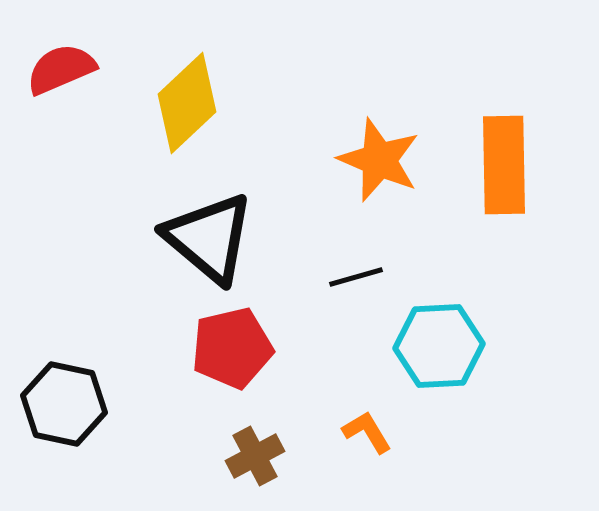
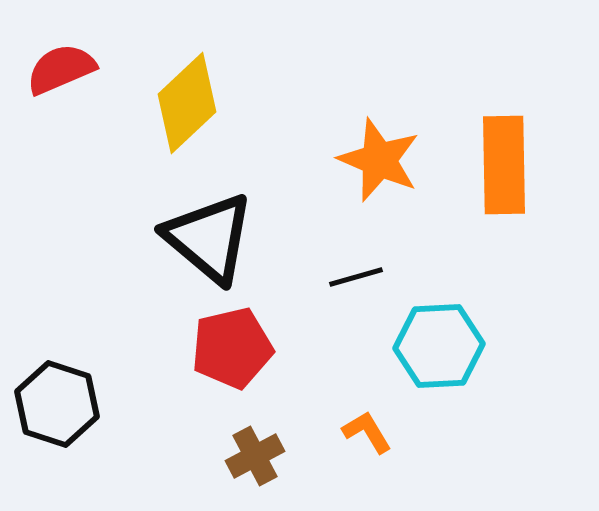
black hexagon: moved 7 px left; rotated 6 degrees clockwise
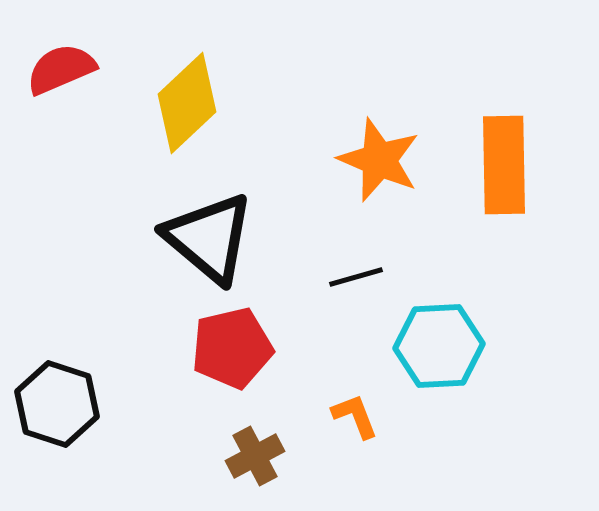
orange L-shape: moved 12 px left, 16 px up; rotated 10 degrees clockwise
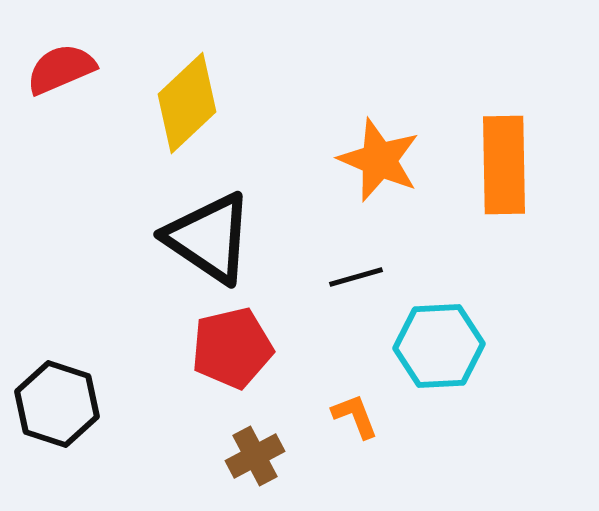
black triangle: rotated 6 degrees counterclockwise
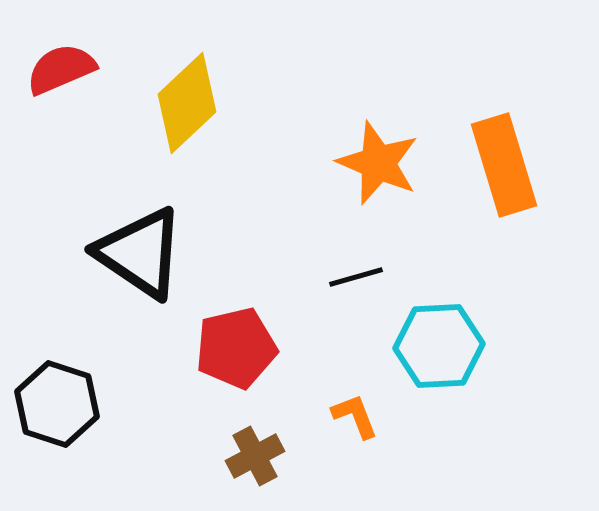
orange star: moved 1 px left, 3 px down
orange rectangle: rotated 16 degrees counterclockwise
black triangle: moved 69 px left, 15 px down
red pentagon: moved 4 px right
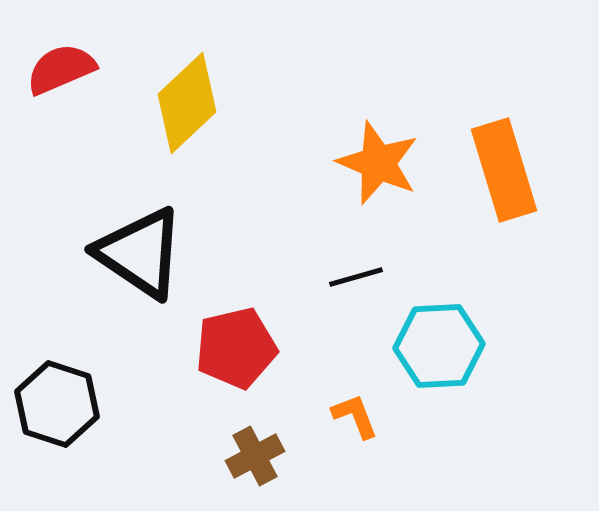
orange rectangle: moved 5 px down
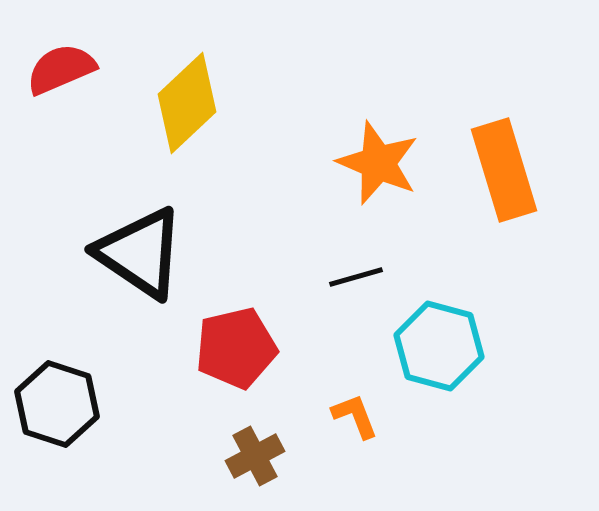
cyan hexagon: rotated 18 degrees clockwise
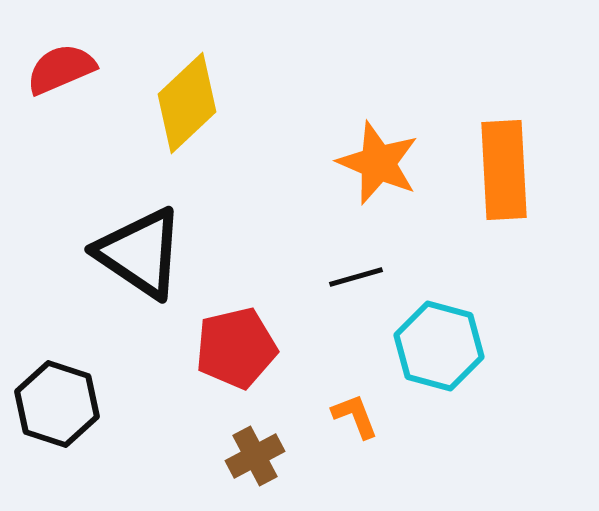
orange rectangle: rotated 14 degrees clockwise
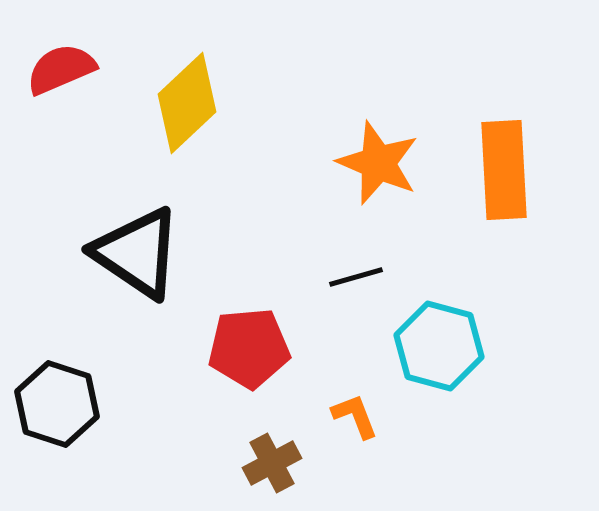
black triangle: moved 3 px left
red pentagon: moved 13 px right; rotated 8 degrees clockwise
brown cross: moved 17 px right, 7 px down
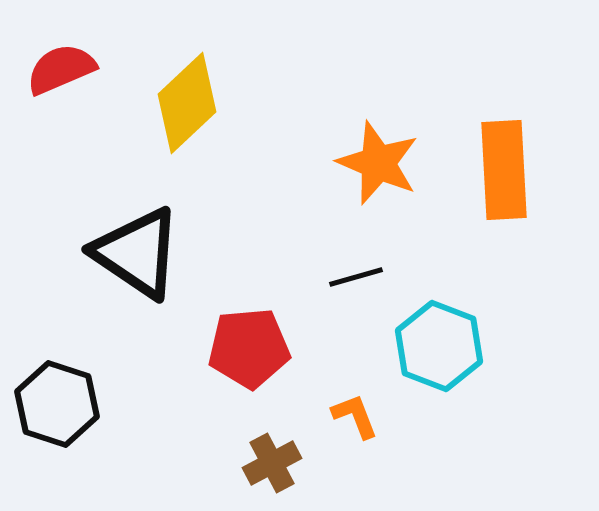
cyan hexagon: rotated 6 degrees clockwise
